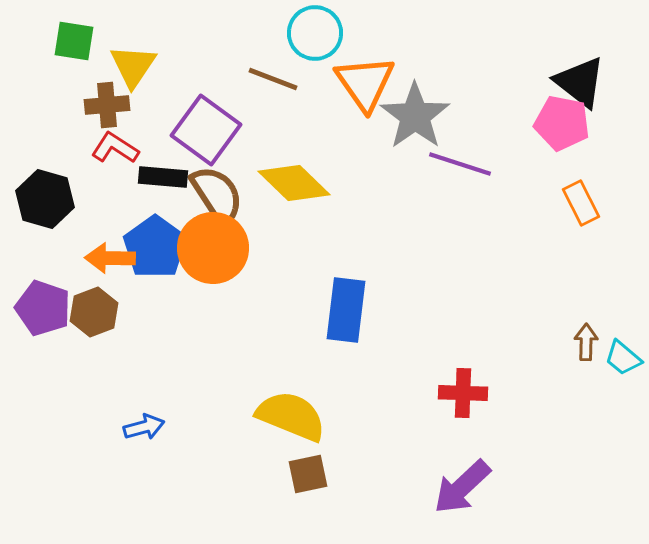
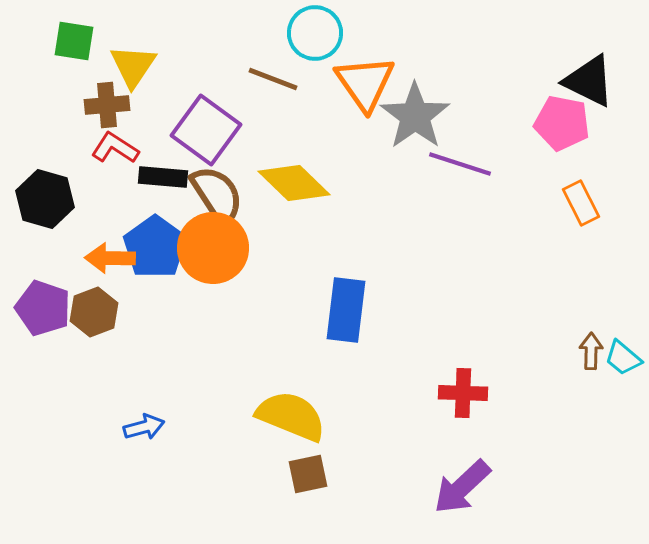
black triangle: moved 9 px right, 1 px up; rotated 12 degrees counterclockwise
brown arrow: moved 5 px right, 9 px down
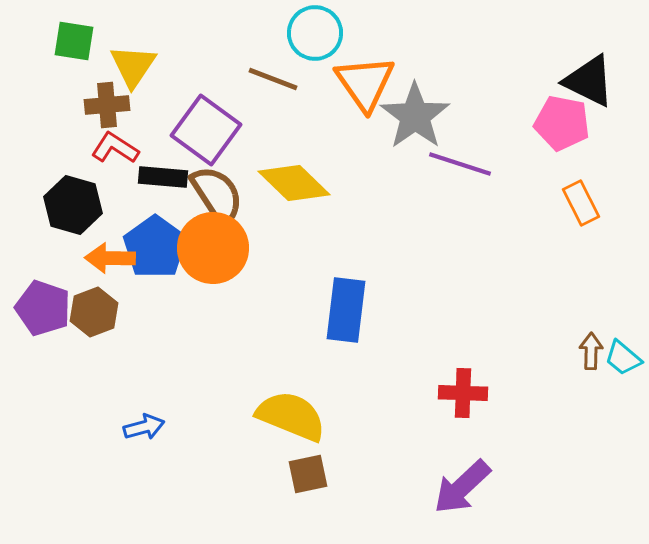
black hexagon: moved 28 px right, 6 px down
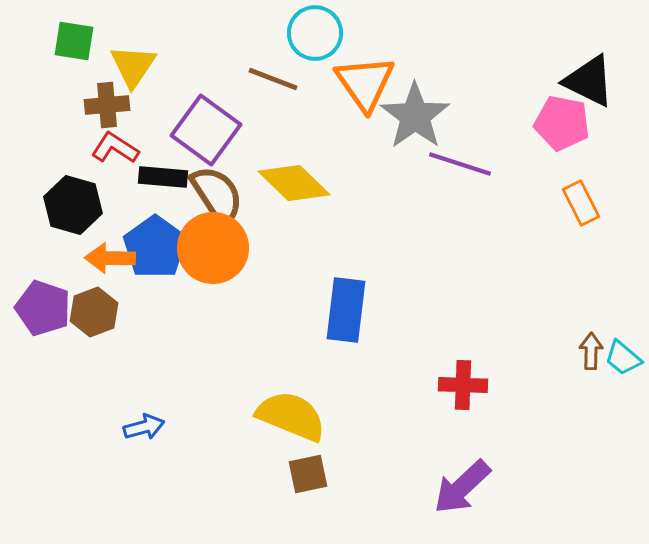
red cross: moved 8 px up
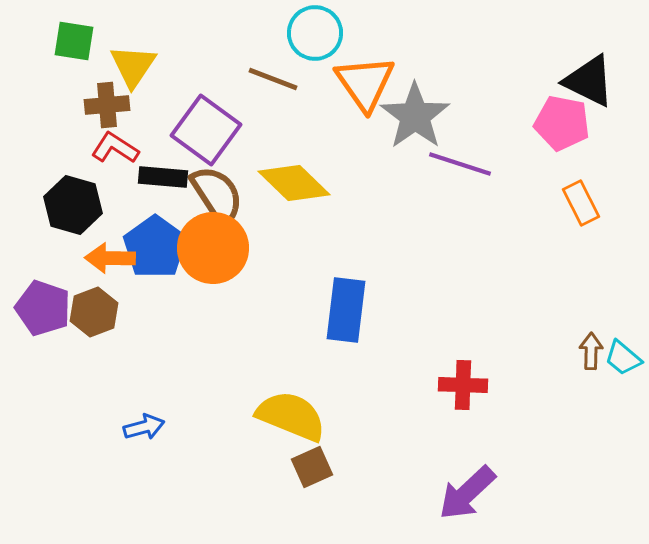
brown square: moved 4 px right, 7 px up; rotated 12 degrees counterclockwise
purple arrow: moved 5 px right, 6 px down
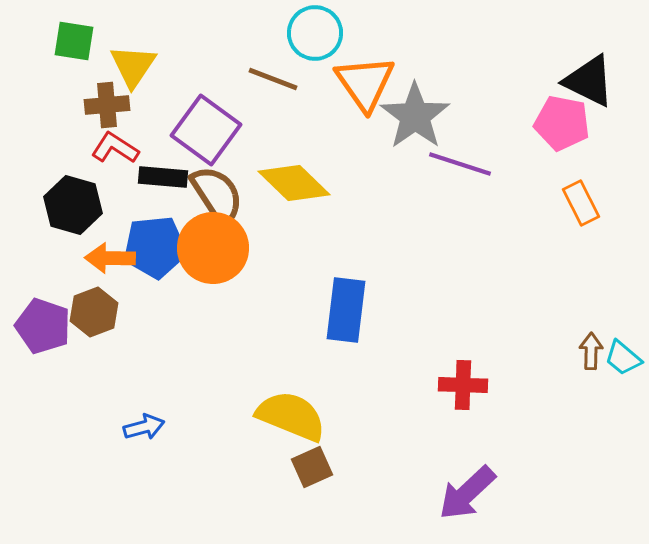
blue pentagon: rotated 30 degrees clockwise
purple pentagon: moved 18 px down
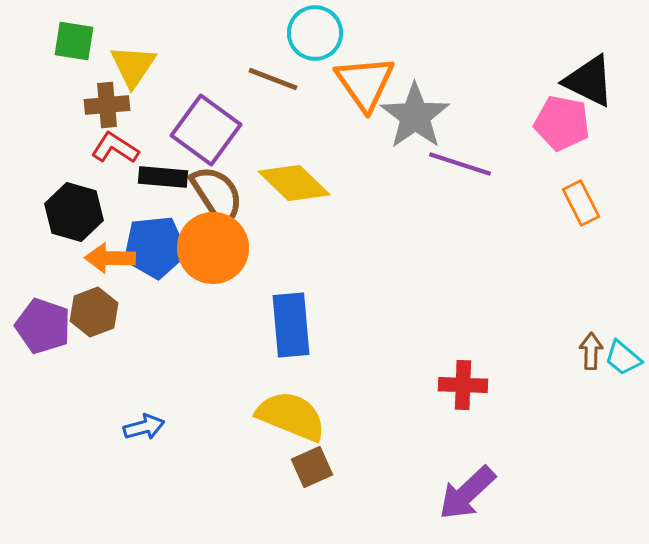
black hexagon: moved 1 px right, 7 px down
blue rectangle: moved 55 px left, 15 px down; rotated 12 degrees counterclockwise
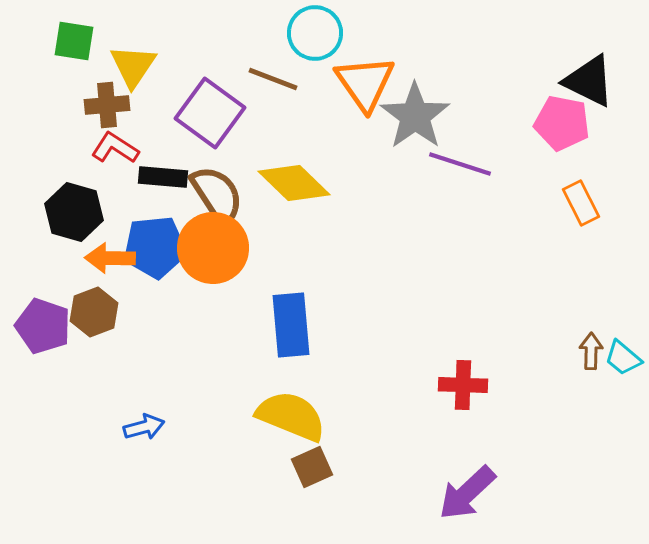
purple square: moved 4 px right, 17 px up
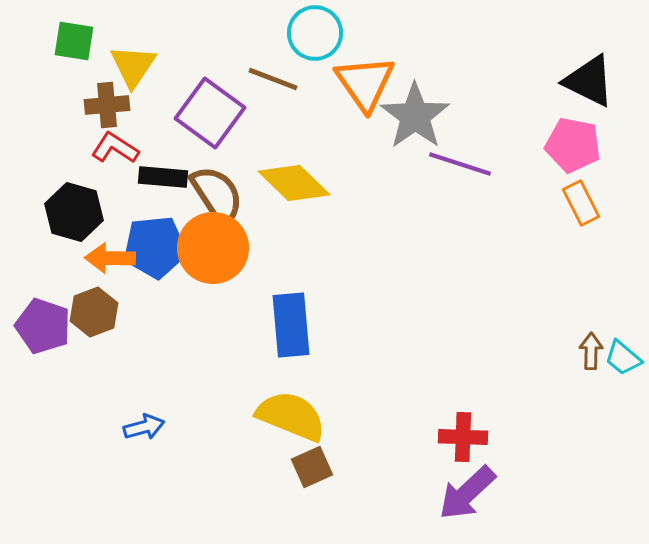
pink pentagon: moved 11 px right, 22 px down
red cross: moved 52 px down
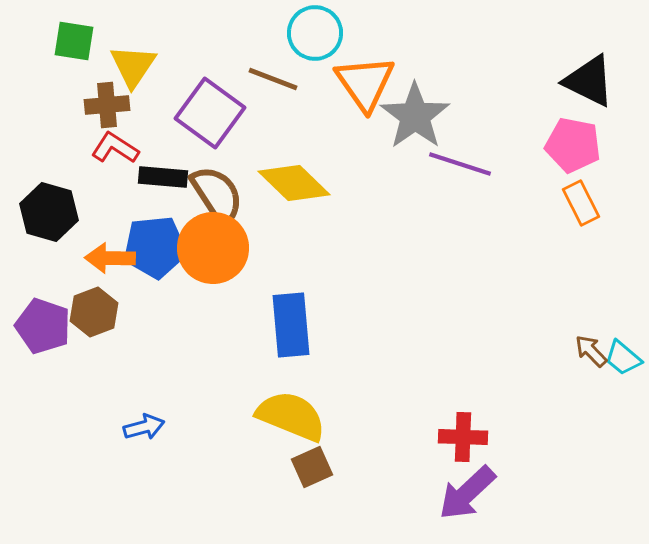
black hexagon: moved 25 px left
brown arrow: rotated 45 degrees counterclockwise
